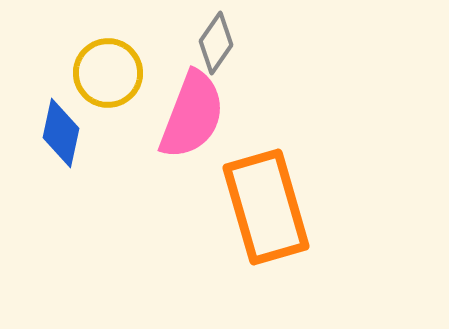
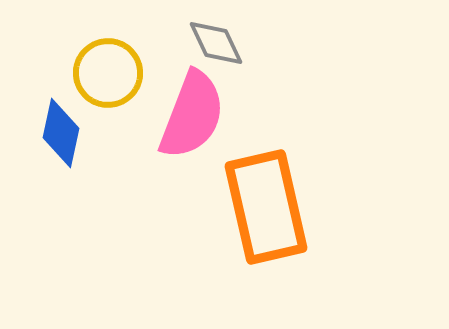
gray diamond: rotated 60 degrees counterclockwise
orange rectangle: rotated 3 degrees clockwise
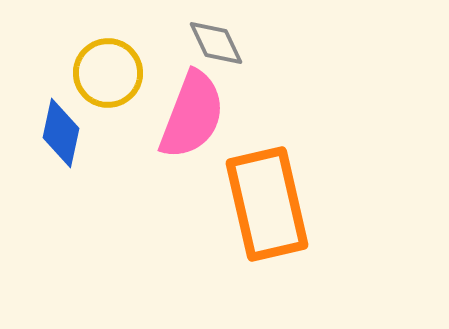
orange rectangle: moved 1 px right, 3 px up
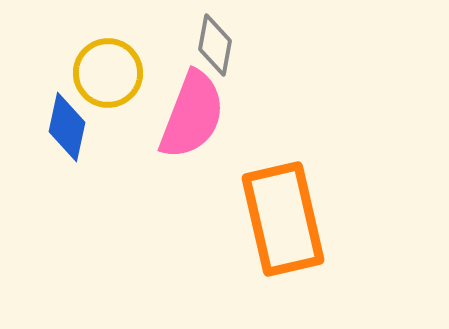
gray diamond: moved 1 px left, 2 px down; rotated 36 degrees clockwise
blue diamond: moved 6 px right, 6 px up
orange rectangle: moved 16 px right, 15 px down
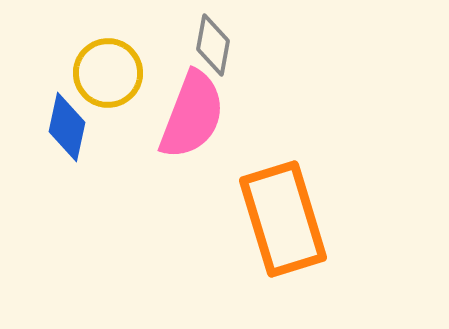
gray diamond: moved 2 px left
orange rectangle: rotated 4 degrees counterclockwise
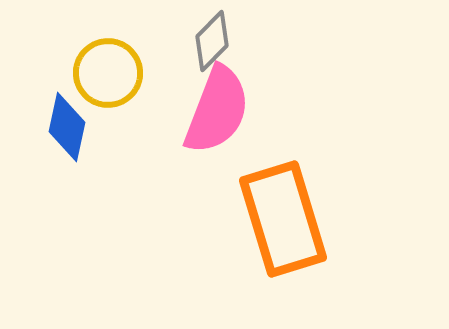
gray diamond: moved 1 px left, 4 px up; rotated 34 degrees clockwise
pink semicircle: moved 25 px right, 5 px up
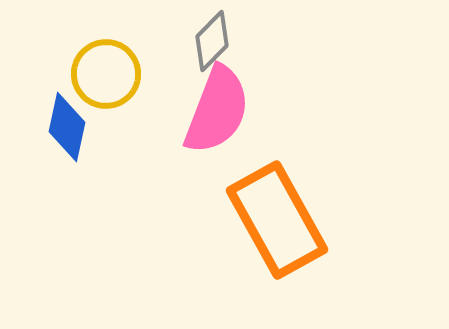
yellow circle: moved 2 px left, 1 px down
orange rectangle: moved 6 px left, 1 px down; rotated 12 degrees counterclockwise
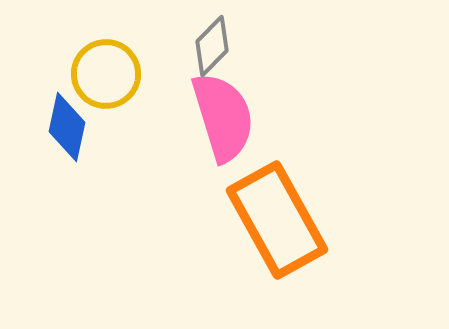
gray diamond: moved 5 px down
pink semicircle: moved 6 px right, 7 px down; rotated 38 degrees counterclockwise
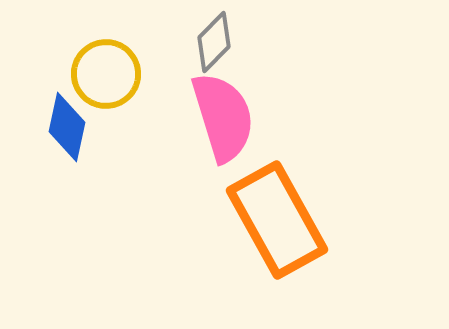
gray diamond: moved 2 px right, 4 px up
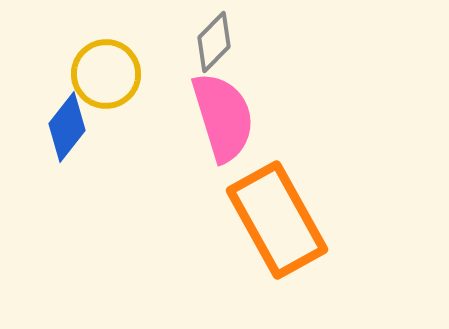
blue diamond: rotated 26 degrees clockwise
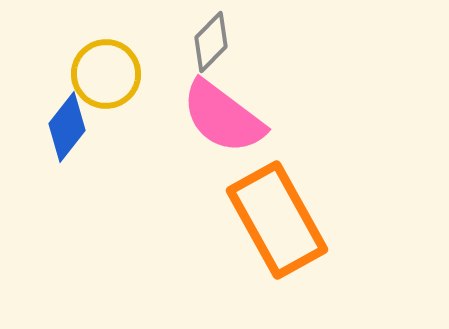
gray diamond: moved 3 px left
pink semicircle: rotated 144 degrees clockwise
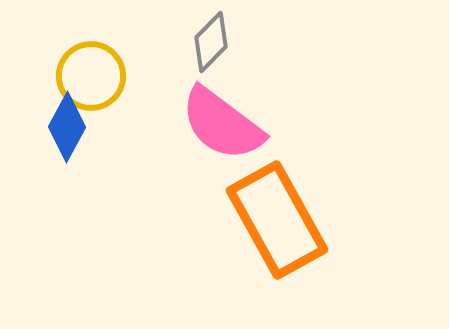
yellow circle: moved 15 px left, 2 px down
pink semicircle: moved 1 px left, 7 px down
blue diamond: rotated 10 degrees counterclockwise
